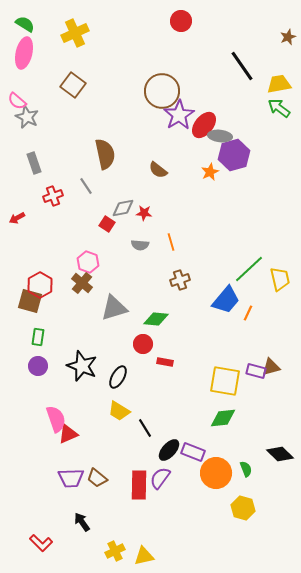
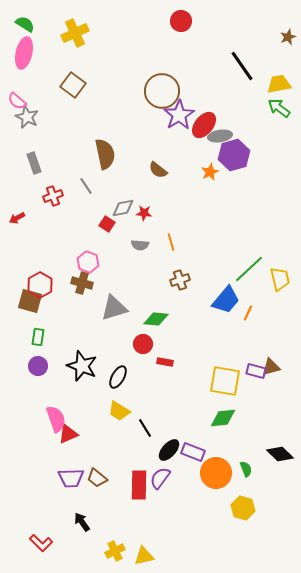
gray ellipse at (220, 136): rotated 15 degrees counterclockwise
brown cross at (82, 283): rotated 25 degrees counterclockwise
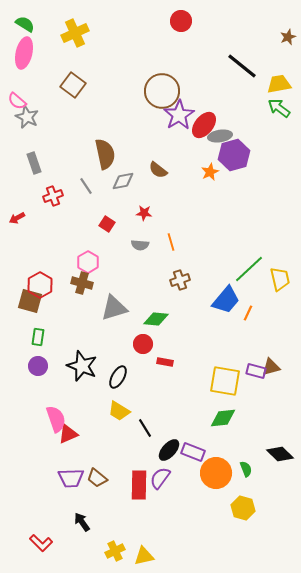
black line at (242, 66): rotated 16 degrees counterclockwise
gray diamond at (123, 208): moved 27 px up
pink hexagon at (88, 262): rotated 10 degrees clockwise
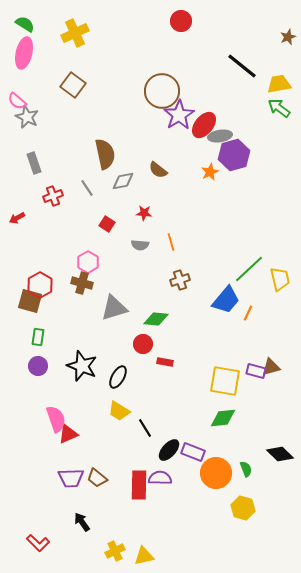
gray line at (86, 186): moved 1 px right, 2 px down
purple semicircle at (160, 478): rotated 55 degrees clockwise
red L-shape at (41, 543): moved 3 px left
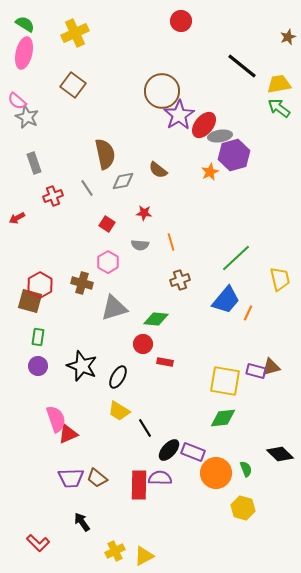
pink hexagon at (88, 262): moved 20 px right
green line at (249, 269): moved 13 px left, 11 px up
yellow triangle at (144, 556): rotated 15 degrees counterclockwise
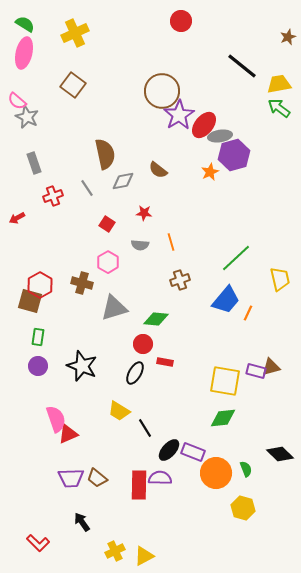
black ellipse at (118, 377): moved 17 px right, 4 px up
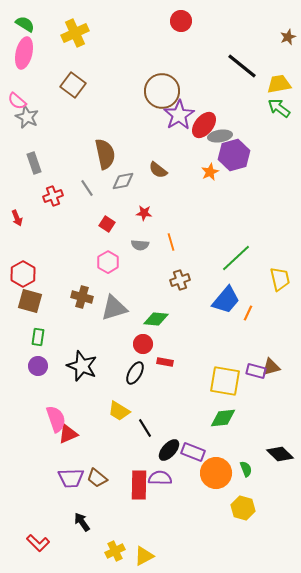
red arrow at (17, 218): rotated 84 degrees counterclockwise
brown cross at (82, 283): moved 14 px down
red hexagon at (40, 285): moved 17 px left, 11 px up
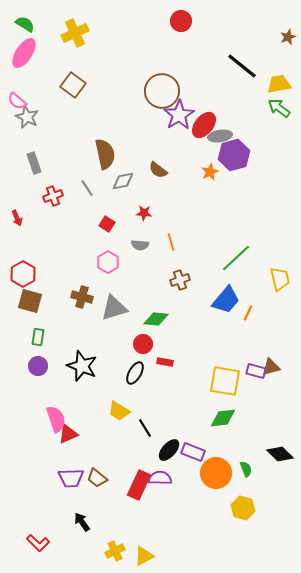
pink ellipse at (24, 53): rotated 20 degrees clockwise
red rectangle at (139, 485): rotated 24 degrees clockwise
